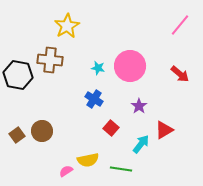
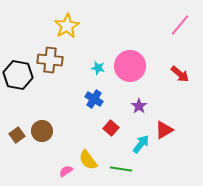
yellow semicircle: rotated 65 degrees clockwise
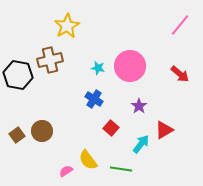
brown cross: rotated 20 degrees counterclockwise
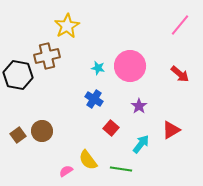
brown cross: moved 3 px left, 4 px up
red triangle: moved 7 px right
brown square: moved 1 px right
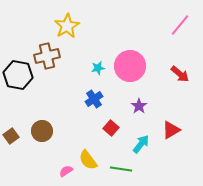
cyan star: rotated 24 degrees counterclockwise
blue cross: rotated 24 degrees clockwise
brown square: moved 7 px left, 1 px down
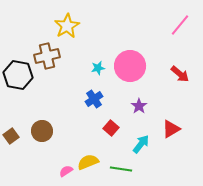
red triangle: moved 1 px up
yellow semicircle: moved 2 px down; rotated 105 degrees clockwise
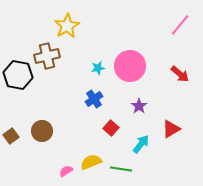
yellow semicircle: moved 3 px right
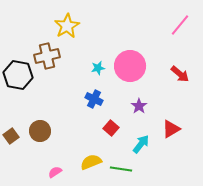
blue cross: rotated 30 degrees counterclockwise
brown circle: moved 2 px left
pink semicircle: moved 11 px left, 1 px down
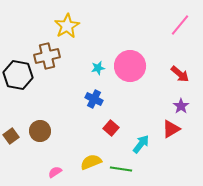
purple star: moved 42 px right
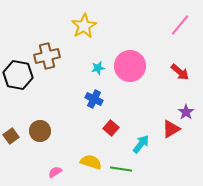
yellow star: moved 17 px right
red arrow: moved 2 px up
purple star: moved 5 px right, 6 px down
yellow semicircle: rotated 40 degrees clockwise
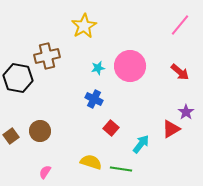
black hexagon: moved 3 px down
pink semicircle: moved 10 px left; rotated 24 degrees counterclockwise
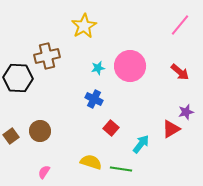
black hexagon: rotated 8 degrees counterclockwise
purple star: rotated 21 degrees clockwise
pink semicircle: moved 1 px left
